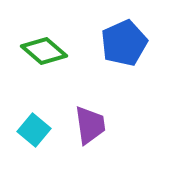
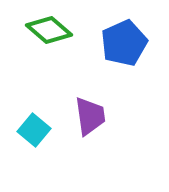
green diamond: moved 5 px right, 21 px up
purple trapezoid: moved 9 px up
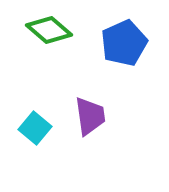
cyan square: moved 1 px right, 2 px up
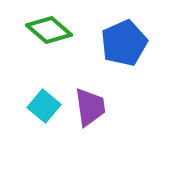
purple trapezoid: moved 9 px up
cyan square: moved 9 px right, 22 px up
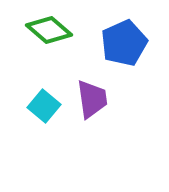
purple trapezoid: moved 2 px right, 8 px up
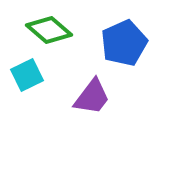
purple trapezoid: moved 2 px up; rotated 45 degrees clockwise
cyan square: moved 17 px left, 31 px up; rotated 24 degrees clockwise
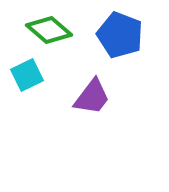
blue pentagon: moved 4 px left, 8 px up; rotated 27 degrees counterclockwise
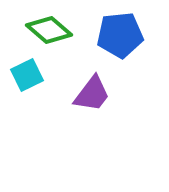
blue pentagon: rotated 27 degrees counterclockwise
purple trapezoid: moved 3 px up
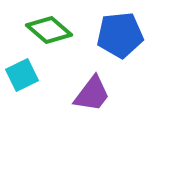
cyan square: moved 5 px left
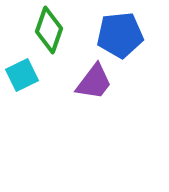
green diamond: rotated 69 degrees clockwise
purple trapezoid: moved 2 px right, 12 px up
